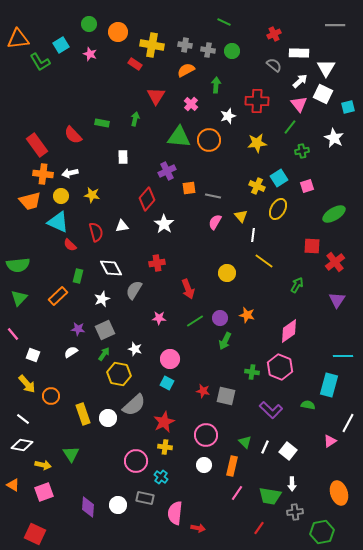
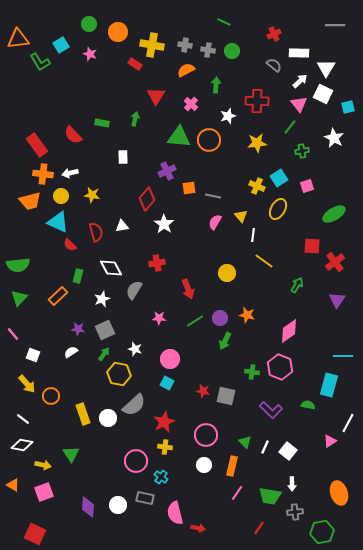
pink semicircle at (175, 513): rotated 20 degrees counterclockwise
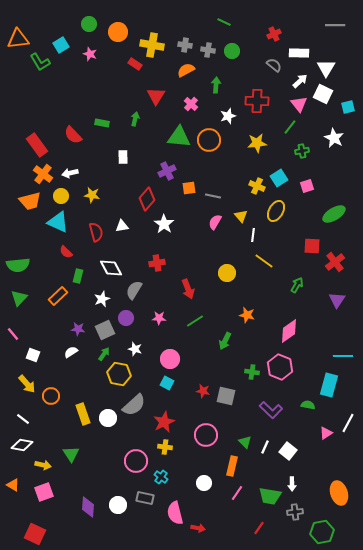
orange cross at (43, 174): rotated 30 degrees clockwise
yellow ellipse at (278, 209): moved 2 px left, 2 px down
red semicircle at (70, 245): moved 4 px left, 7 px down
purple circle at (220, 318): moved 94 px left
pink triangle at (330, 441): moved 4 px left, 8 px up
white circle at (204, 465): moved 18 px down
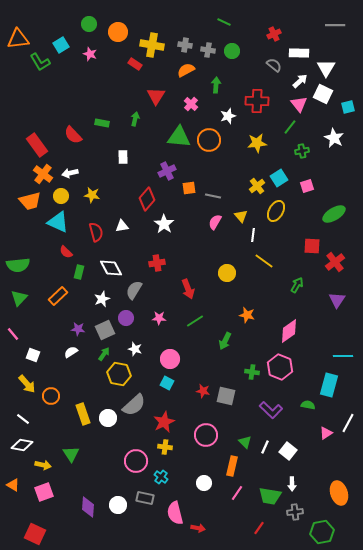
yellow cross at (257, 186): rotated 28 degrees clockwise
green rectangle at (78, 276): moved 1 px right, 4 px up
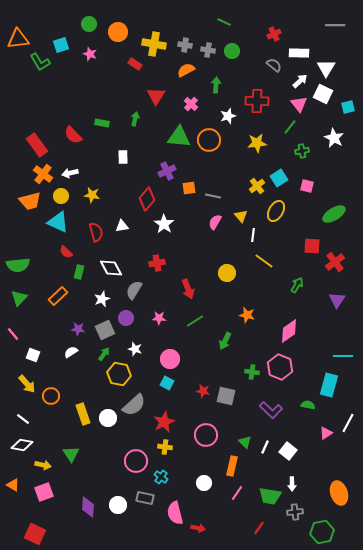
cyan square at (61, 45): rotated 14 degrees clockwise
yellow cross at (152, 45): moved 2 px right, 1 px up
pink square at (307, 186): rotated 32 degrees clockwise
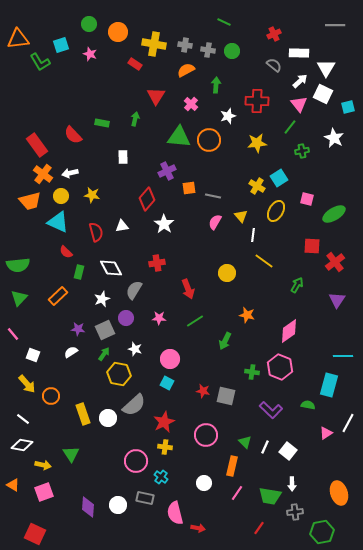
yellow cross at (257, 186): rotated 21 degrees counterclockwise
pink square at (307, 186): moved 13 px down
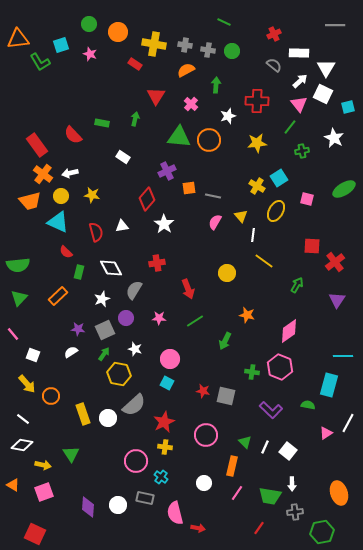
white rectangle at (123, 157): rotated 56 degrees counterclockwise
green ellipse at (334, 214): moved 10 px right, 25 px up
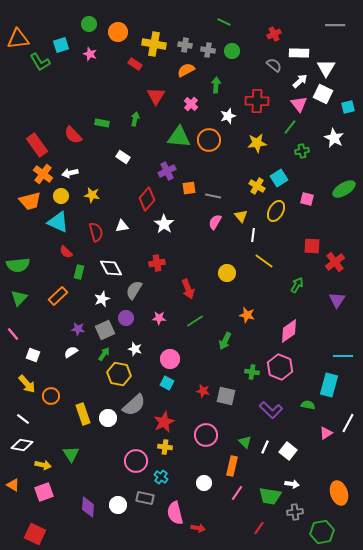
white arrow at (292, 484): rotated 80 degrees counterclockwise
